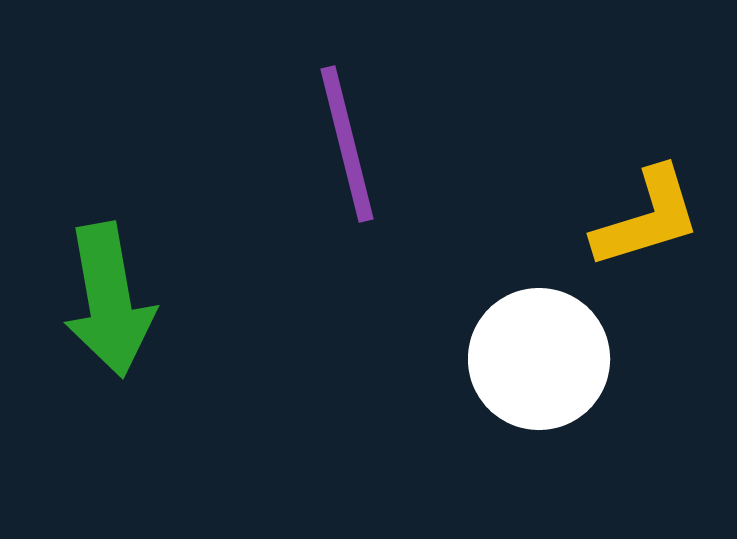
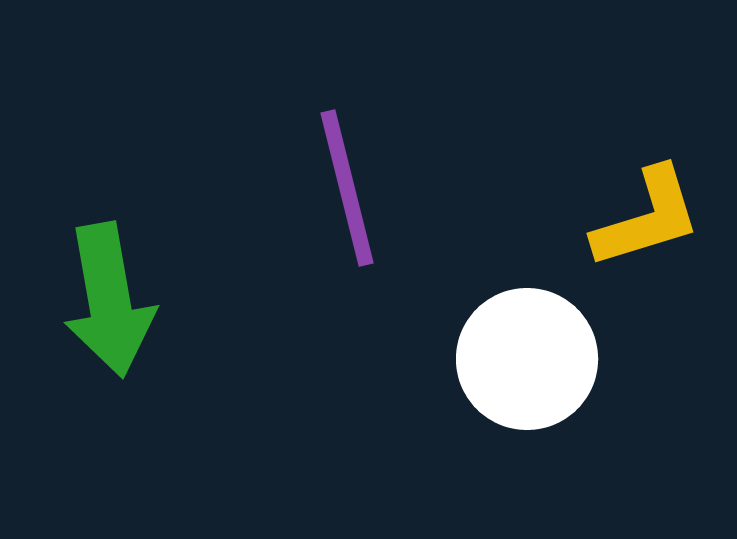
purple line: moved 44 px down
white circle: moved 12 px left
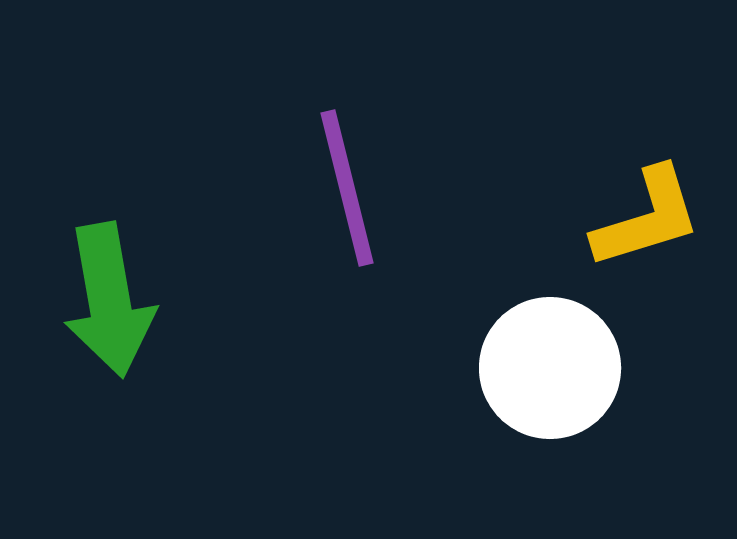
white circle: moved 23 px right, 9 px down
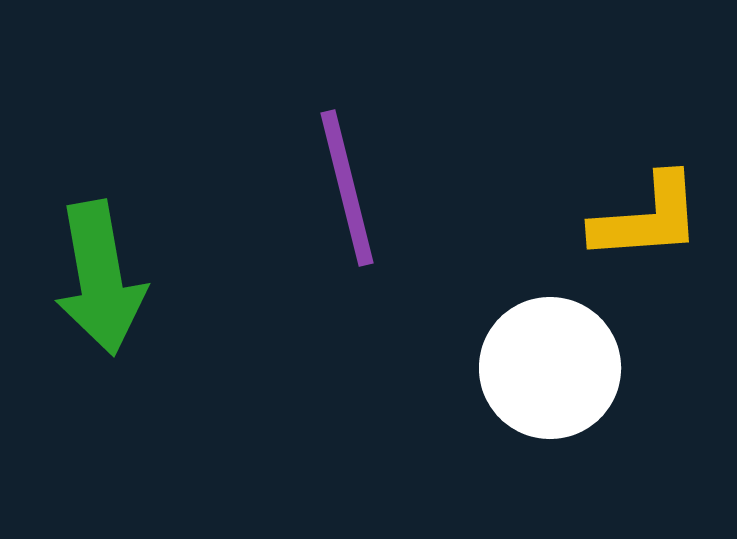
yellow L-shape: rotated 13 degrees clockwise
green arrow: moved 9 px left, 22 px up
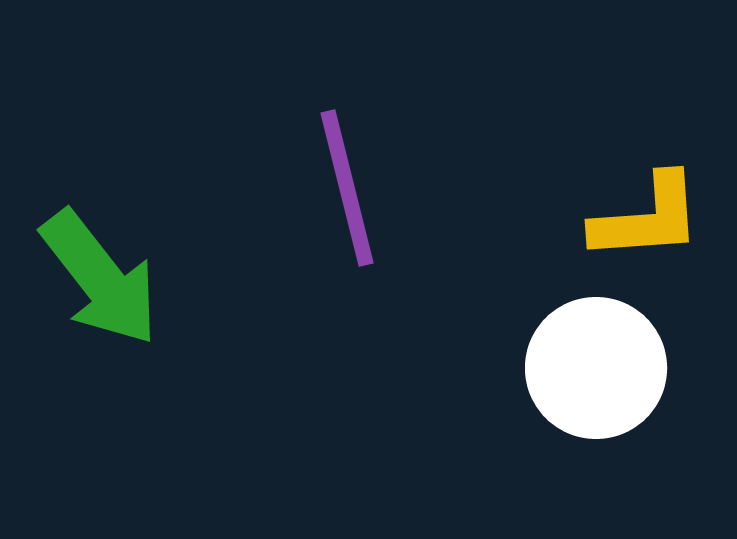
green arrow: rotated 28 degrees counterclockwise
white circle: moved 46 px right
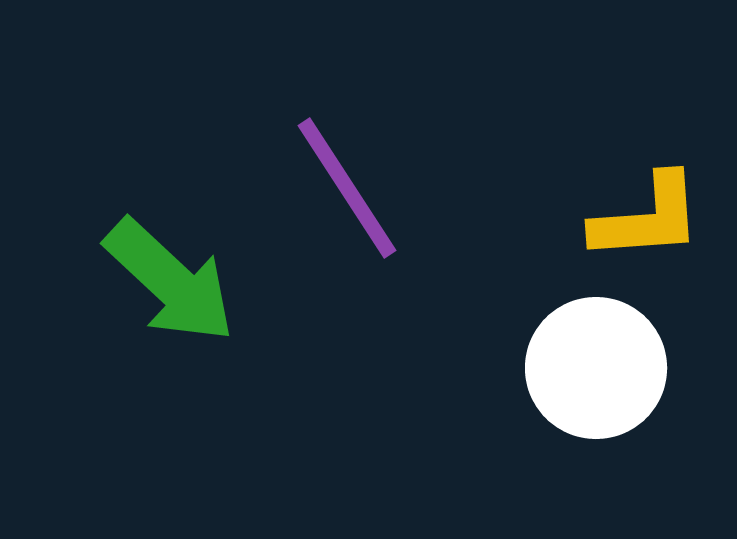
purple line: rotated 19 degrees counterclockwise
green arrow: moved 70 px right, 3 px down; rotated 9 degrees counterclockwise
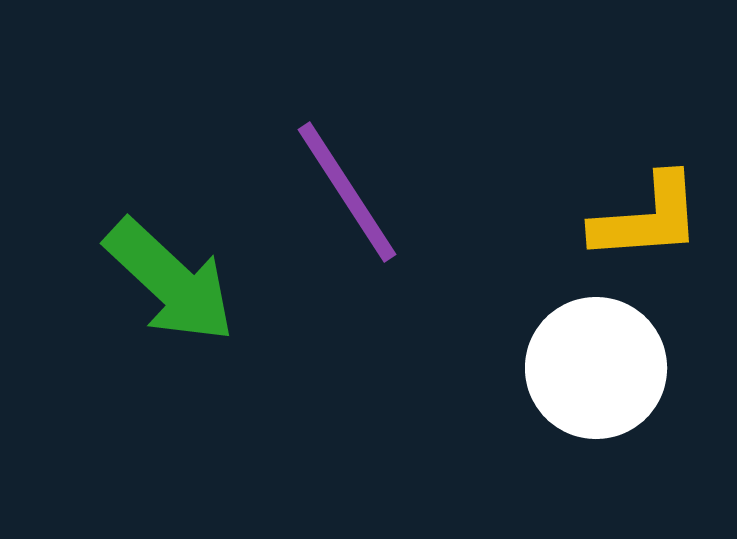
purple line: moved 4 px down
